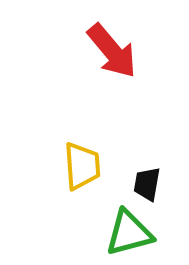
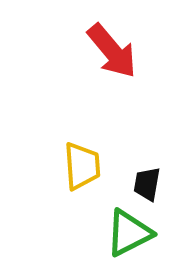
green triangle: rotated 12 degrees counterclockwise
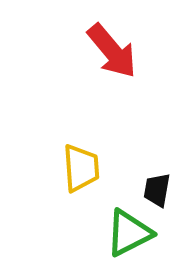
yellow trapezoid: moved 1 px left, 2 px down
black trapezoid: moved 10 px right, 6 px down
